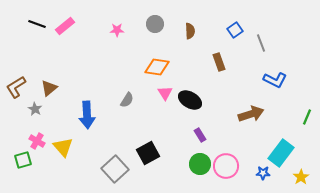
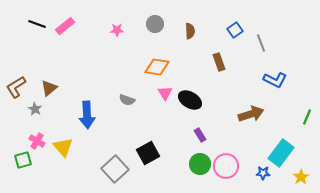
gray semicircle: rotated 77 degrees clockwise
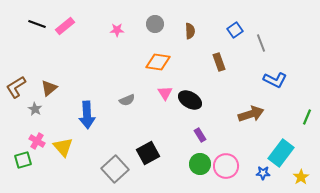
orange diamond: moved 1 px right, 5 px up
gray semicircle: rotated 42 degrees counterclockwise
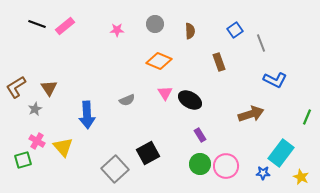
orange diamond: moved 1 px right, 1 px up; rotated 15 degrees clockwise
brown triangle: rotated 24 degrees counterclockwise
gray star: rotated 16 degrees clockwise
yellow star: rotated 14 degrees counterclockwise
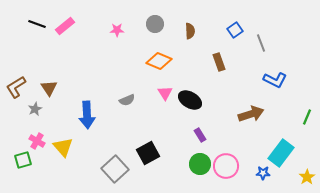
yellow star: moved 6 px right; rotated 14 degrees clockwise
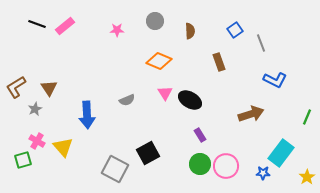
gray circle: moved 3 px up
gray square: rotated 20 degrees counterclockwise
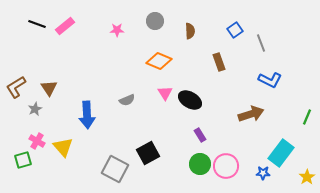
blue L-shape: moved 5 px left
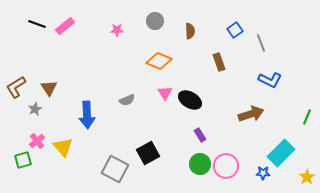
pink cross: rotated 21 degrees clockwise
cyan rectangle: rotated 8 degrees clockwise
